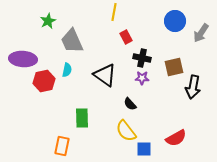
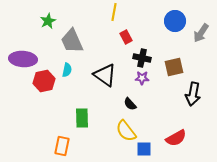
black arrow: moved 7 px down
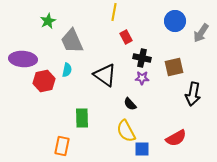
yellow semicircle: rotated 10 degrees clockwise
blue square: moved 2 px left
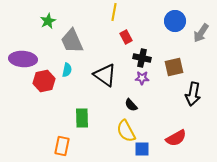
black semicircle: moved 1 px right, 1 px down
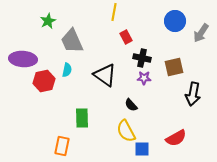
purple star: moved 2 px right
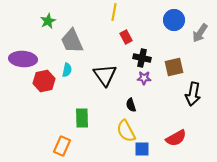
blue circle: moved 1 px left, 1 px up
gray arrow: moved 1 px left
black triangle: rotated 20 degrees clockwise
black semicircle: rotated 24 degrees clockwise
orange rectangle: rotated 12 degrees clockwise
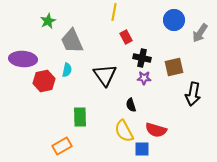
green rectangle: moved 2 px left, 1 px up
yellow semicircle: moved 2 px left
red semicircle: moved 20 px left, 8 px up; rotated 45 degrees clockwise
orange rectangle: rotated 36 degrees clockwise
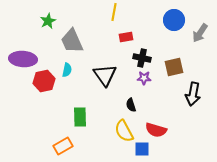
red rectangle: rotated 72 degrees counterclockwise
orange rectangle: moved 1 px right
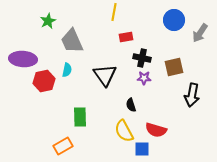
black arrow: moved 1 px left, 1 px down
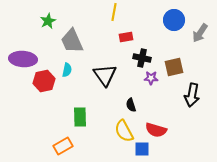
purple star: moved 7 px right
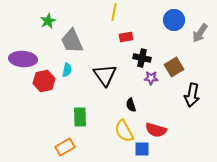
brown square: rotated 18 degrees counterclockwise
orange rectangle: moved 2 px right, 1 px down
